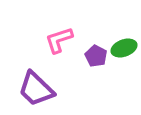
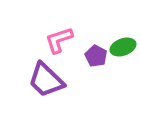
green ellipse: moved 1 px left, 1 px up
purple trapezoid: moved 10 px right, 9 px up
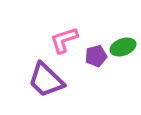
pink L-shape: moved 5 px right
purple pentagon: rotated 30 degrees clockwise
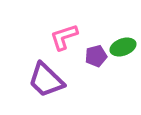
pink L-shape: moved 3 px up
